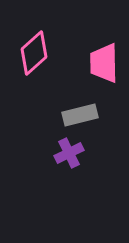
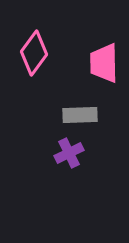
pink diamond: rotated 12 degrees counterclockwise
gray rectangle: rotated 12 degrees clockwise
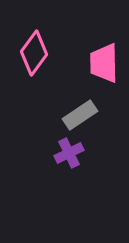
gray rectangle: rotated 32 degrees counterclockwise
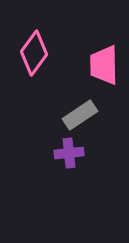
pink trapezoid: moved 2 px down
purple cross: rotated 20 degrees clockwise
